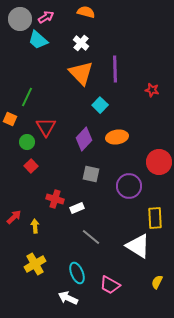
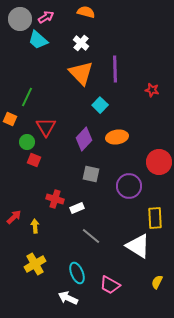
red square: moved 3 px right, 6 px up; rotated 24 degrees counterclockwise
gray line: moved 1 px up
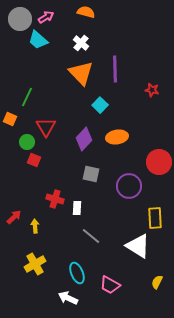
white rectangle: rotated 64 degrees counterclockwise
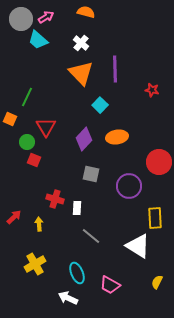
gray circle: moved 1 px right
yellow arrow: moved 4 px right, 2 px up
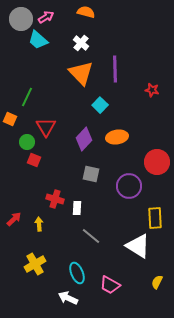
red circle: moved 2 px left
red arrow: moved 2 px down
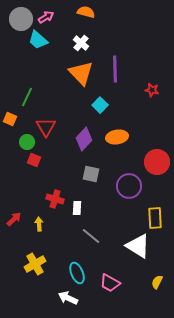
pink trapezoid: moved 2 px up
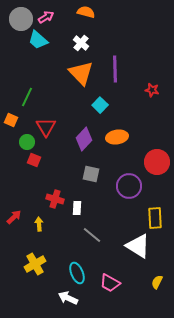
orange square: moved 1 px right, 1 px down
red arrow: moved 2 px up
gray line: moved 1 px right, 1 px up
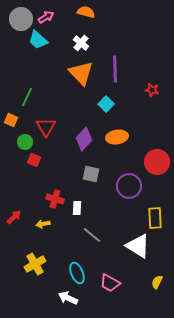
cyan square: moved 6 px right, 1 px up
green circle: moved 2 px left
yellow arrow: moved 4 px right; rotated 96 degrees counterclockwise
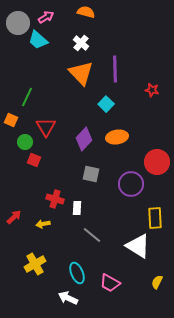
gray circle: moved 3 px left, 4 px down
purple circle: moved 2 px right, 2 px up
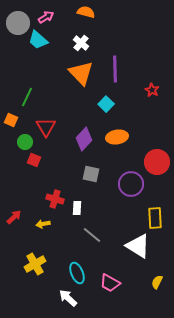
red star: rotated 16 degrees clockwise
white arrow: rotated 18 degrees clockwise
